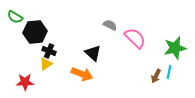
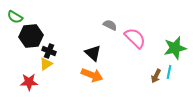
black hexagon: moved 4 px left, 4 px down
orange arrow: moved 10 px right, 1 px down
red star: moved 4 px right
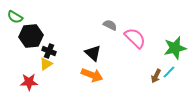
cyan line: rotated 32 degrees clockwise
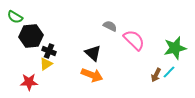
gray semicircle: moved 1 px down
pink semicircle: moved 1 px left, 2 px down
brown arrow: moved 1 px up
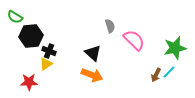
gray semicircle: rotated 48 degrees clockwise
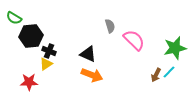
green semicircle: moved 1 px left, 1 px down
black triangle: moved 5 px left, 1 px down; rotated 18 degrees counterclockwise
